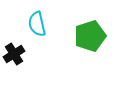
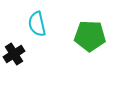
green pentagon: rotated 20 degrees clockwise
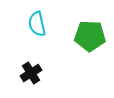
black cross: moved 17 px right, 19 px down
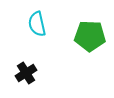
black cross: moved 5 px left
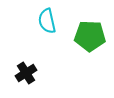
cyan semicircle: moved 10 px right, 3 px up
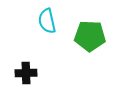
black cross: rotated 30 degrees clockwise
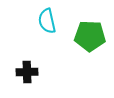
black cross: moved 1 px right, 1 px up
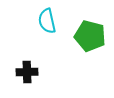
green pentagon: rotated 12 degrees clockwise
